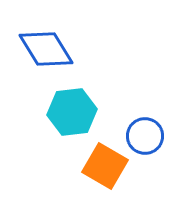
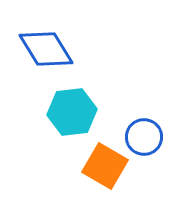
blue circle: moved 1 px left, 1 px down
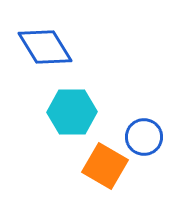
blue diamond: moved 1 px left, 2 px up
cyan hexagon: rotated 6 degrees clockwise
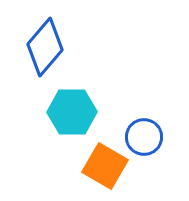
blue diamond: rotated 72 degrees clockwise
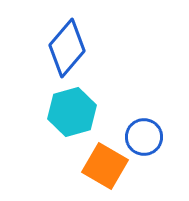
blue diamond: moved 22 px right, 1 px down
cyan hexagon: rotated 15 degrees counterclockwise
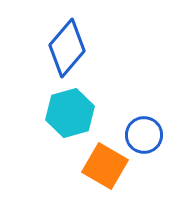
cyan hexagon: moved 2 px left, 1 px down
blue circle: moved 2 px up
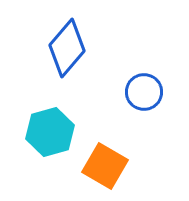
cyan hexagon: moved 20 px left, 19 px down
blue circle: moved 43 px up
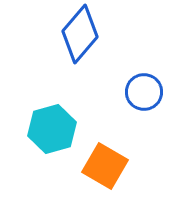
blue diamond: moved 13 px right, 14 px up
cyan hexagon: moved 2 px right, 3 px up
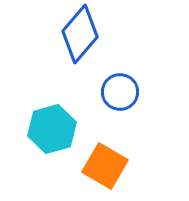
blue circle: moved 24 px left
